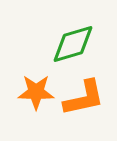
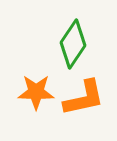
green diamond: rotated 39 degrees counterclockwise
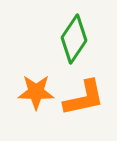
green diamond: moved 1 px right, 5 px up
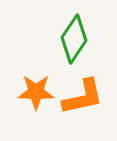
orange L-shape: moved 1 px left, 1 px up
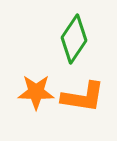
orange L-shape: rotated 21 degrees clockwise
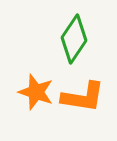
orange star: rotated 18 degrees clockwise
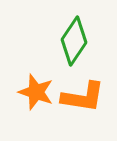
green diamond: moved 2 px down
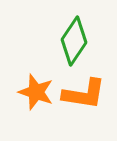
orange L-shape: moved 1 px right, 3 px up
